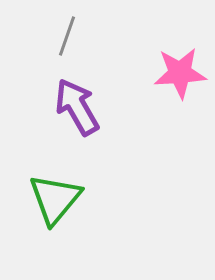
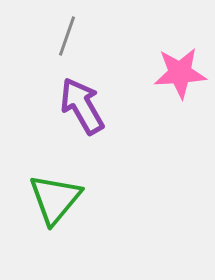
purple arrow: moved 5 px right, 1 px up
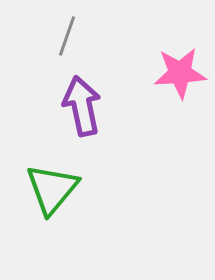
purple arrow: rotated 18 degrees clockwise
green triangle: moved 3 px left, 10 px up
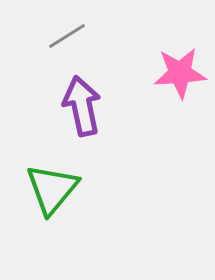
gray line: rotated 39 degrees clockwise
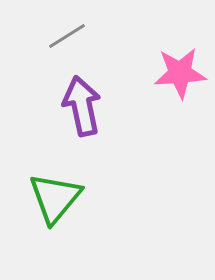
green triangle: moved 3 px right, 9 px down
